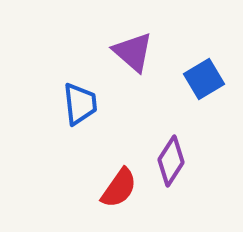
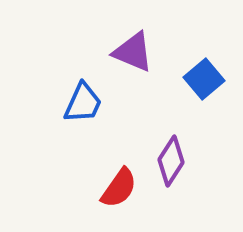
purple triangle: rotated 18 degrees counterclockwise
blue square: rotated 9 degrees counterclockwise
blue trapezoid: moved 3 px right, 1 px up; rotated 30 degrees clockwise
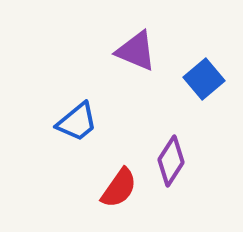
purple triangle: moved 3 px right, 1 px up
blue trapezoid: moved 6 px left, 19 px down; rotated 27 degrees clockwise
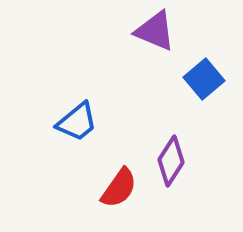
purple triangle: moved 19 px right, 20 px up
